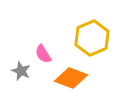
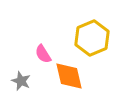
gray star: moved 10 px down
orange diamond: moved 2 px left, 2 px up; rotated 56 degrees clockwise
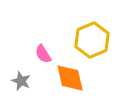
yellow hexagon: moved 2 px down
orange diamond: moved 1 px right, 2 px down
